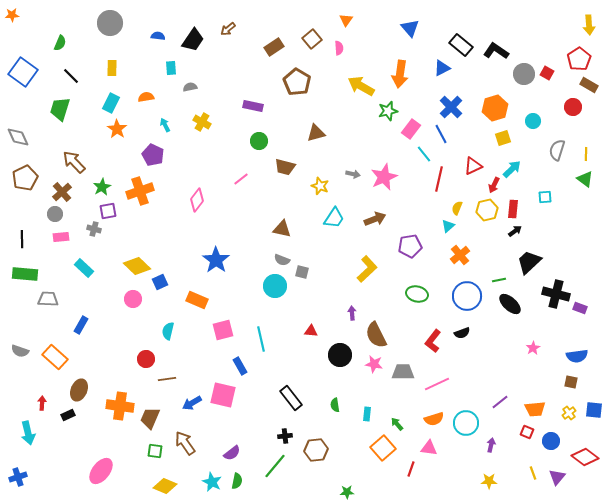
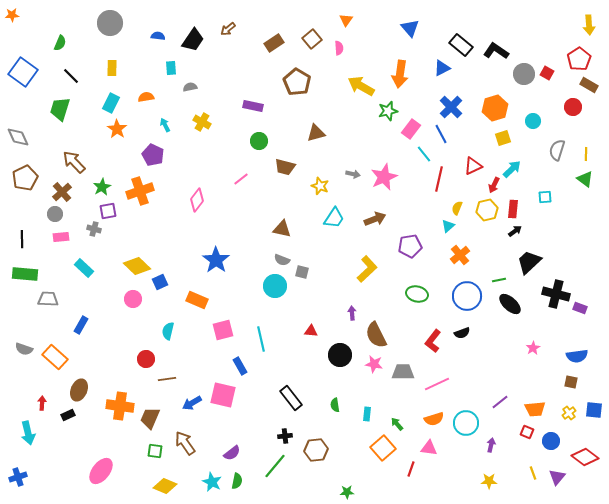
brown rectangle at (274, 47): moved 4 px up
gray semicircle at (20, 351): moved 4 px right, 2 px up
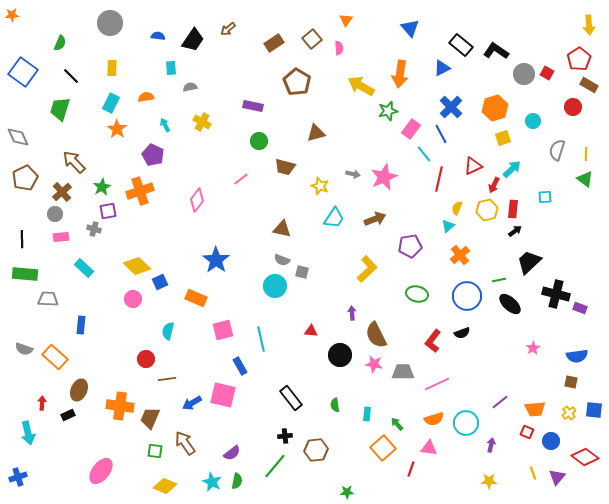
orange rectangle at (197, 300): moved 1 px left, 2 px up
blue rectangle at (81, 325): rotated 24 degrees counterclockwise
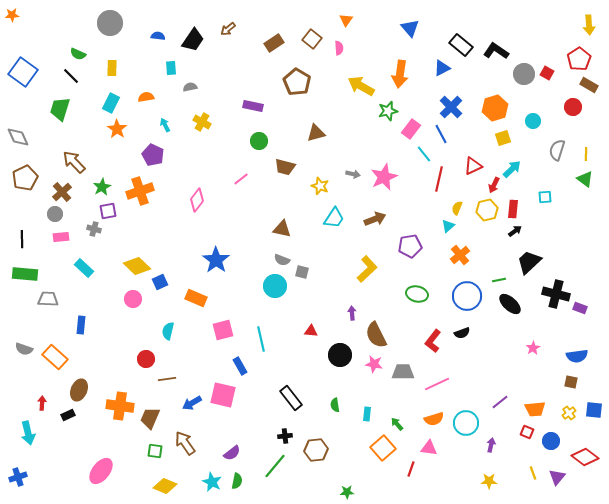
brown square at (312, 39): rotated 12 degrees counterclockwise
green semicircle at (60, 43): moved 18 px right, 11 px down; rotated 91 degrees clockwise
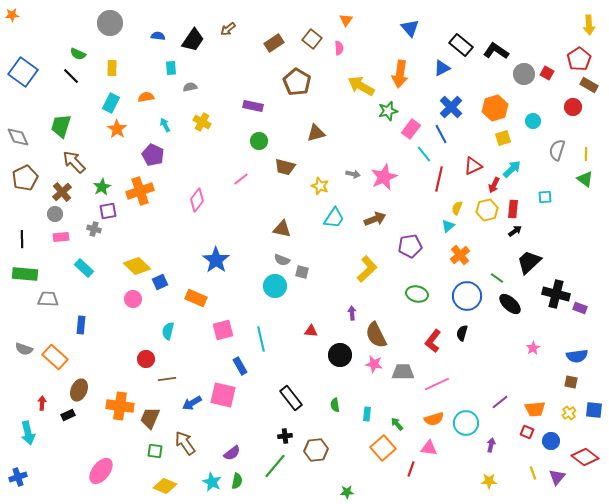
green trapezoid at (60, 109): moved 1 px right, 17 px down
green line at (499, 280): moved 2 px left, 2 px up; rotated 48 degrees clockwise
black semicircle at (462, 333): rotated 126 degrees clockwise
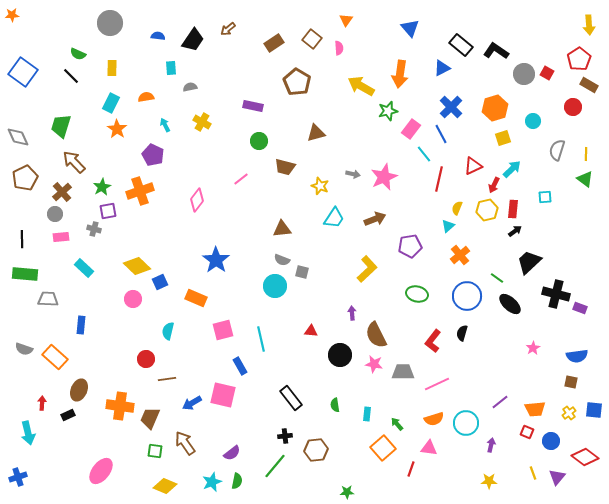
brown triangle at (282, 229): rotated 18 degrees counterclockwise
cyan star at (212, 482): rotated 24 degrees clockwise
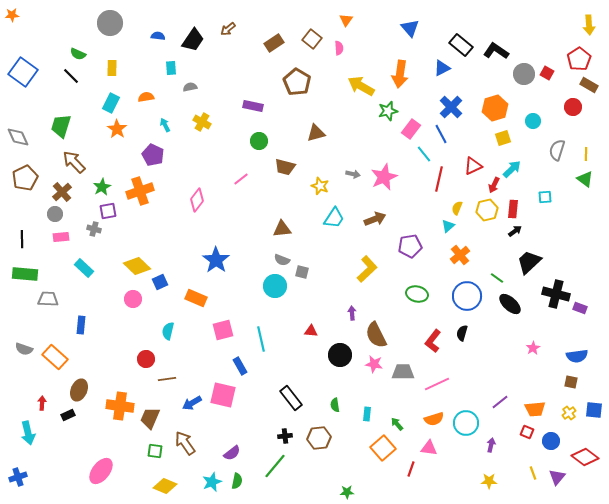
brown hexagon at (316, 450): moved 3 px right, 12 px up
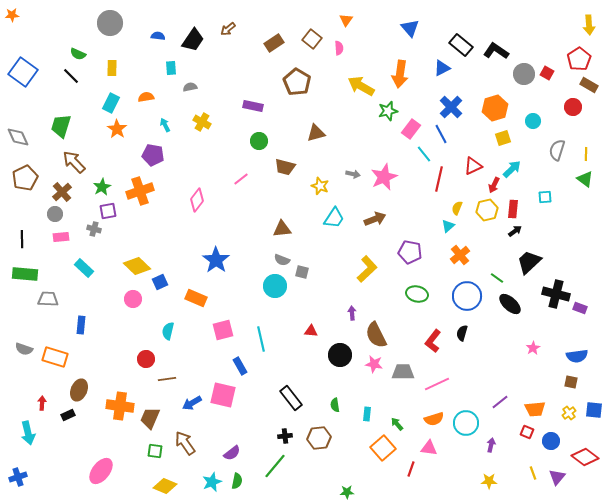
purple pentagon at (153, 155): rotated 15 degrees counterclockwise
purple pentagon at (410, 246): moved 6 px down; rotated 20 degrees clockwise
orange rectangle at (55, 357): rotated 25 degrees counterclockwise
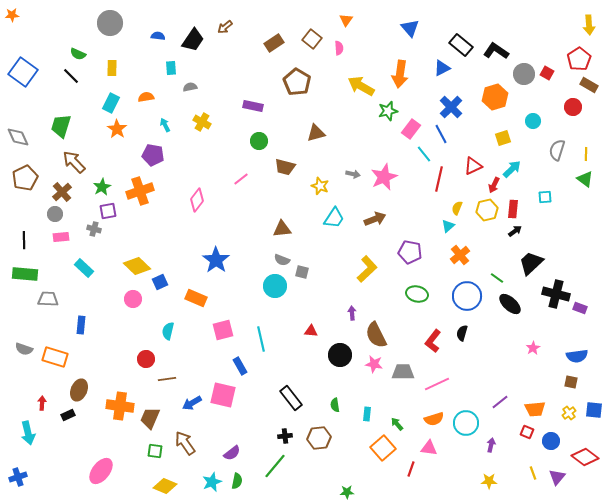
brown arrow at (228, 29): moved 3 px left, 2 px up
orange hexagon at (495, 108): moved 11 px up
black line at (22, 239): moved 2 px right, 1 px down
black trapezoid at (529, 262): moved 2 px right, 1 px down
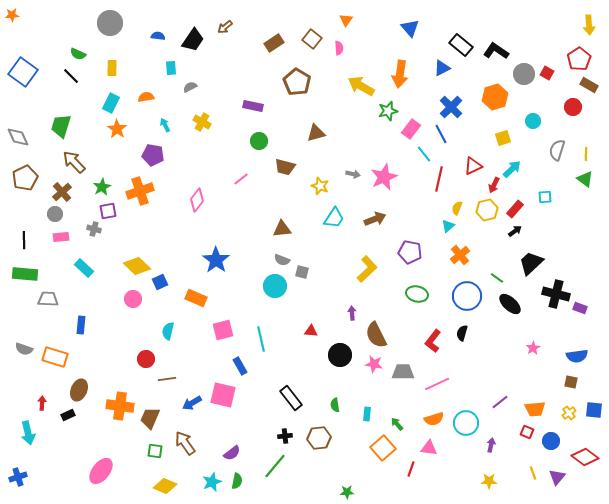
gray semicircle at (190, 87): rotated 16 degrees counterclockwise
red rectangle at (513, 209): moved 2 px right; rotated 36 degrees clockwise
